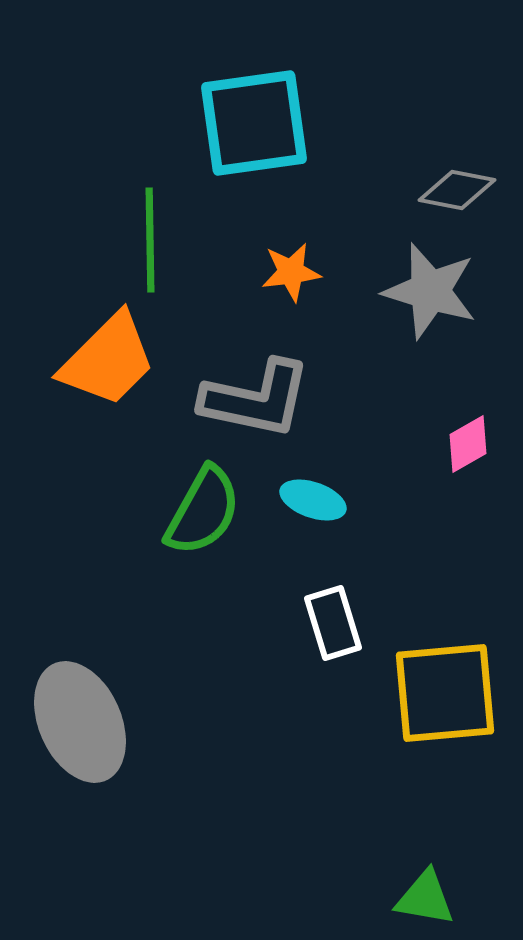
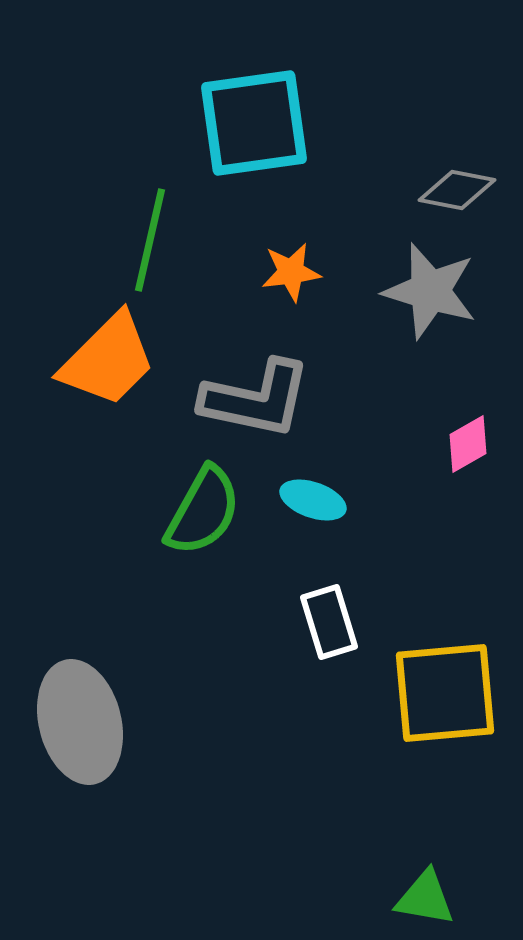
green line: rotated 14 degrees clockwise
white rectangle: moved 4 px left, 1 px up
gray ellipse: rotated 10 degrees clockwise
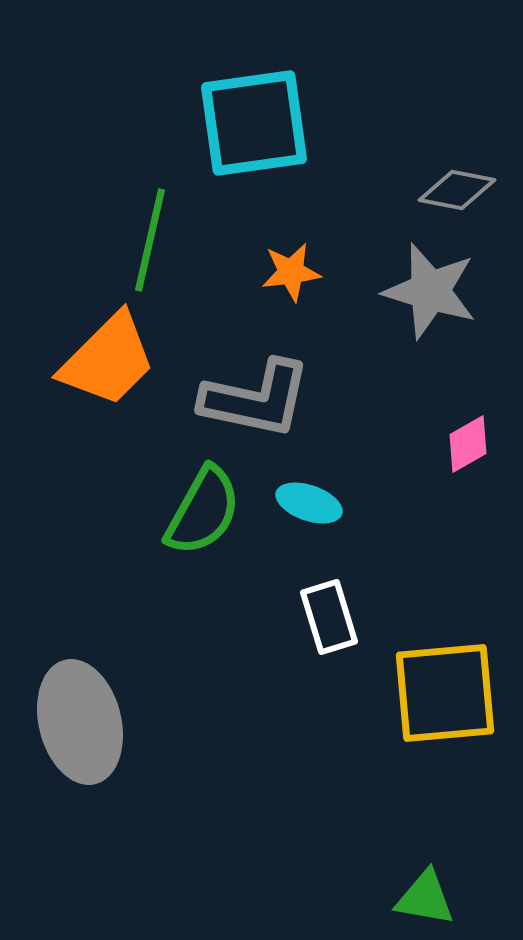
cyan ellipse: moved 4 px left, 3 px down
white rectangle: moved 5 px up
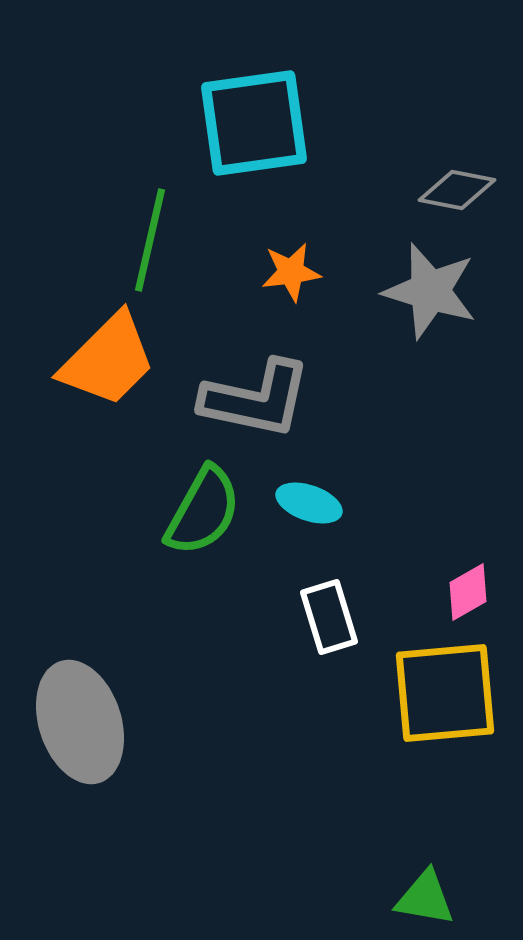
pink diamond: moved 148 px down
gray ellipse: rotated 4 degrees counterclockwise
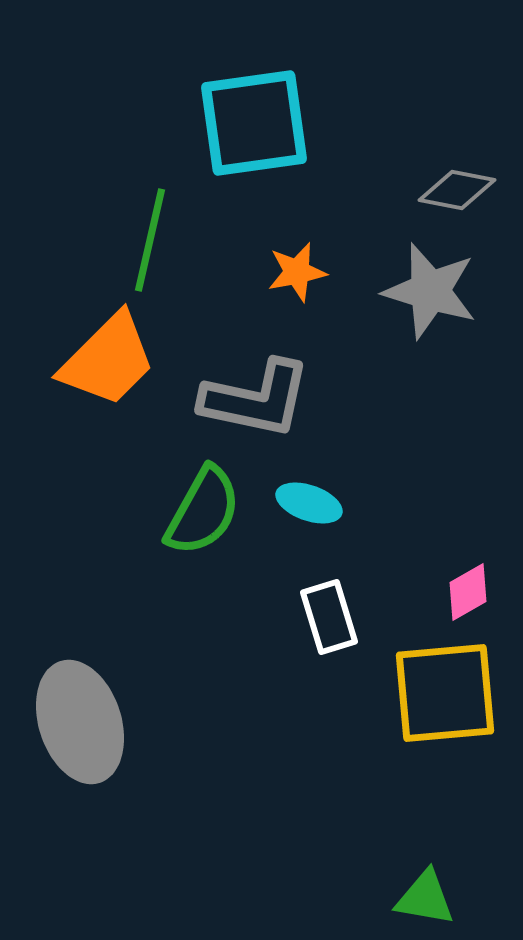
orange star: moved 6 px right; rotated 4 degrees counterclockwise
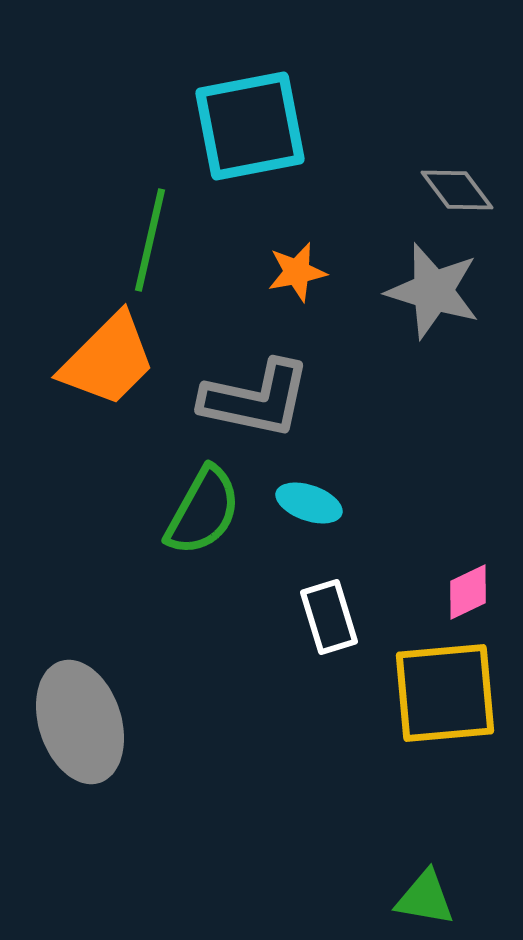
cyan square: moved 4 px left, 3 px down; rotated 3 degrees counterclockwise
gray diamond: rotated 42 degrees clockwise
gray star: moved 3 px right
pink diamond: rotated 4 degrees clockwise
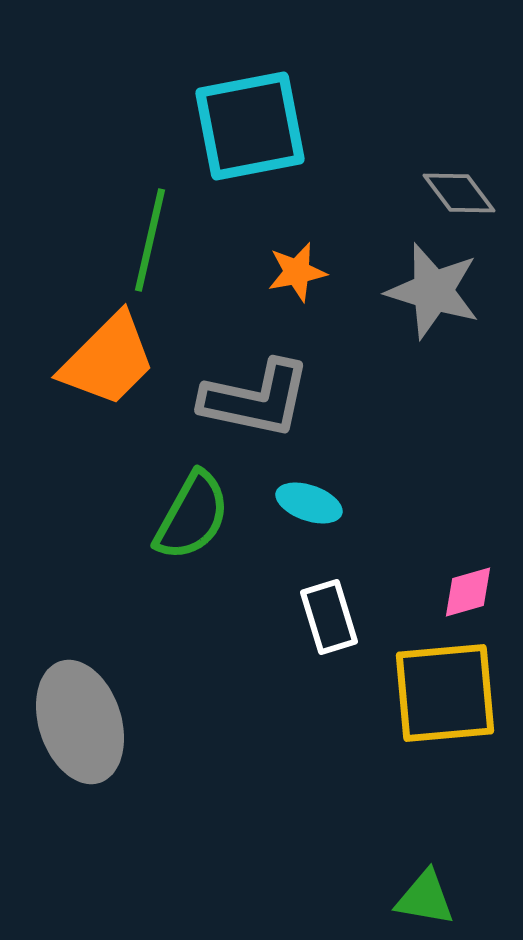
gray diamond: moved 2 px right, 3 px down
green semicircle: moved 11 px left, 5 px down
pink diamond: rotated 10 degrees clockwise
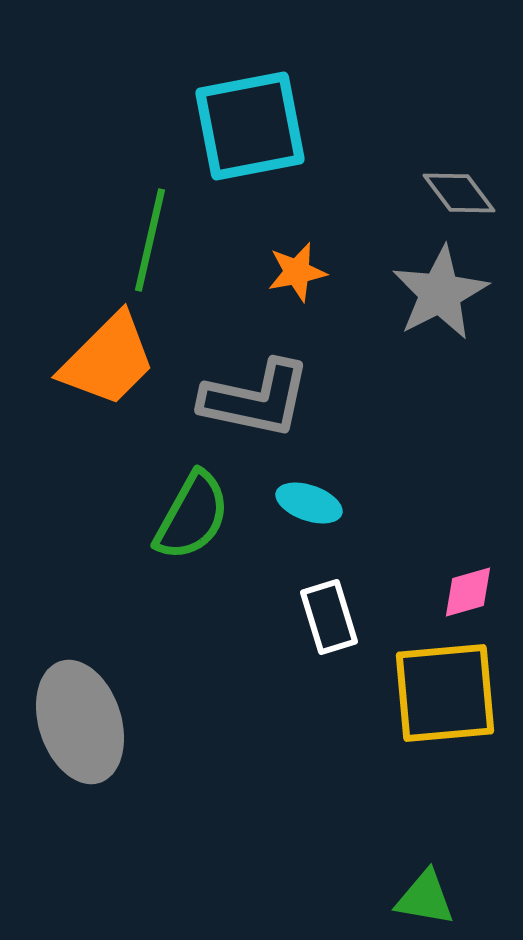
gray star: moved 7 px right, 2 px down; rotated 28 degrees clockwise
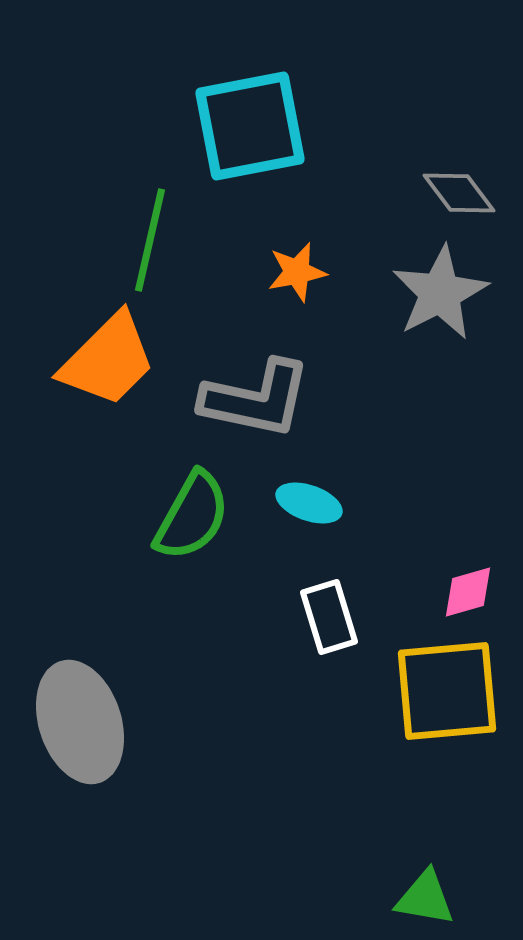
yellow square: moved 2 px right, 2 px up
